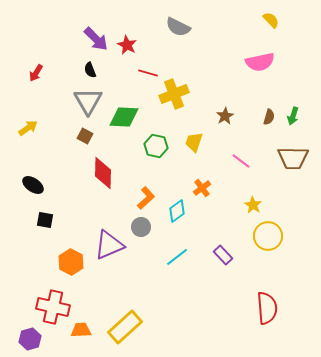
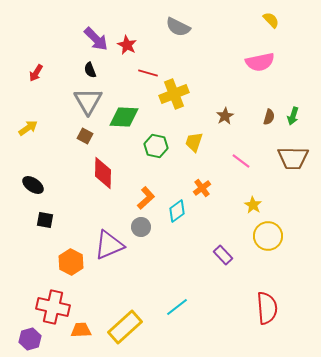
cyan line: moved 50 px down
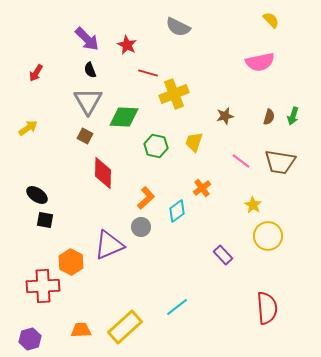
purple arrow: moved 9 px left
brown star: rotated 18 degrees clockwise
brown trapezoid: moved 13 px left, 4 px down; rotated 8 degrees clockwise
black ellipse: moved 4 px right, 10 px down
red cross: moved 10 px left, 21 px up; rotated 16 degrees counterclockwise
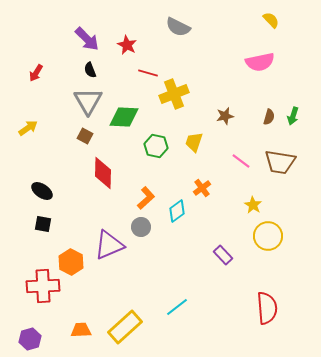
black ellipse: moved 5 px right, 4 px up
black square: moved 2 px left, 4 px down
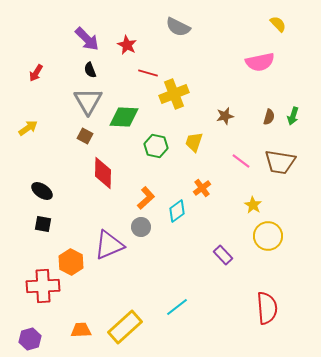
yellow semicircle: moved 7 px right, 4 px down
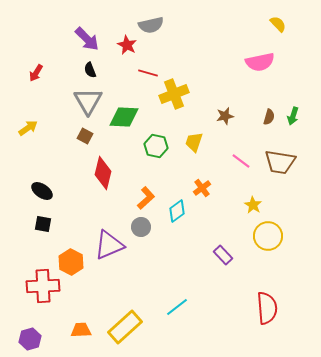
gray semicircle: moved 27 px left, 2 px up; rotated 40 degrees counterclockwise
red diamond: rotated 12 degrees clockwise
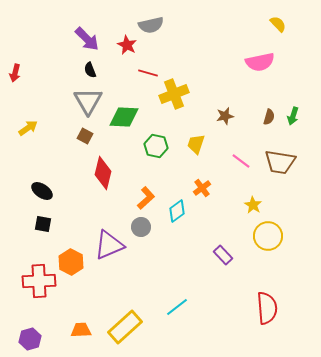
red arrow: moved 21 px left; rotated 18 degrees counterclockwise
yellow trapezoid: moved 2 px right, 2 px down
red cross: moved 4 px left, 5 px up
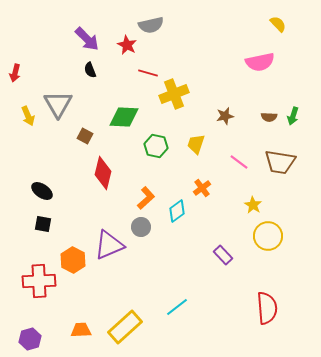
gray triangle: moved 30 px left, 3 px down
brown semicircle: rotated 77 degrees clockwise
yellow arrow: moved 12 px up; rotated 102 degrees clockwise
pink line: moved 2 px left, 1 px down
orange hexagon: moved 2 px right, 2 px up
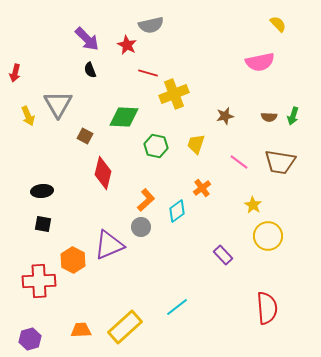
black ellipse: rotated 40 degrees counterclockwise
orange L-shape: moved 2 px down
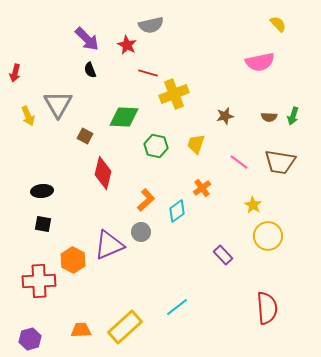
gray circle: moved 5 px down
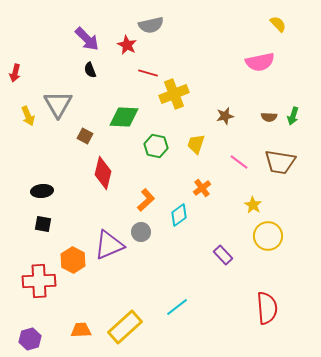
cyan diamond: moved 2 px right, 4 px down
